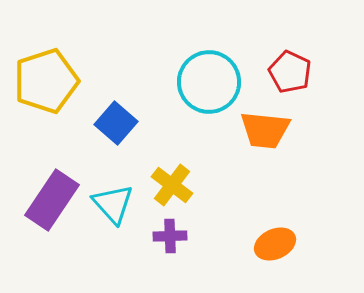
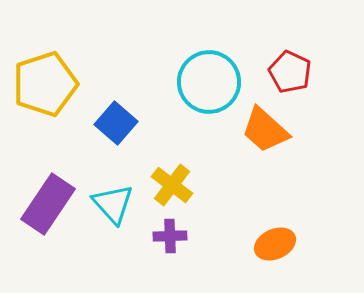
yellow pentagon: moved 1 px left, 3 px down
orange trapezoid: rotated 36 degrees clockwise
purple rectangle: moved 4 px left, 4 px down
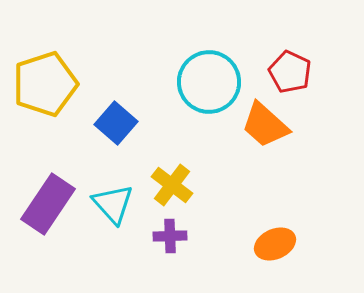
orange trapezoid: moved 5 px up
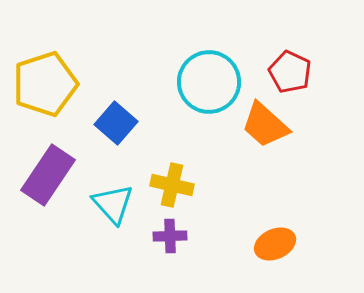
yellow cross: rotated 24 degrees counterclockwise
purple rectangle: moved 29 px up
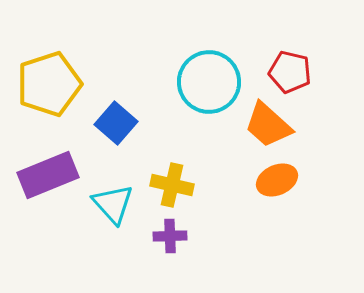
red pentagon: rotated 12 degrees counterclockwise
yellow pentagon: moved 4 px right
orange trapezoid: moved 3 px right
purple rectangle: rotated 34 degrees clockwise
orange ellipse: moved 2 px right, 64 px up
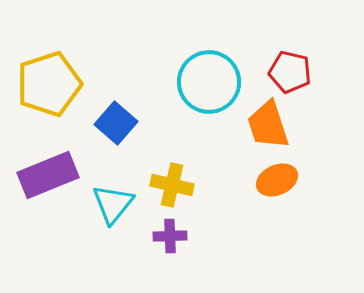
orange trapezoid: rotated 30 degrees clockwise
cyan triangle: rotated 21 degrees clockwise
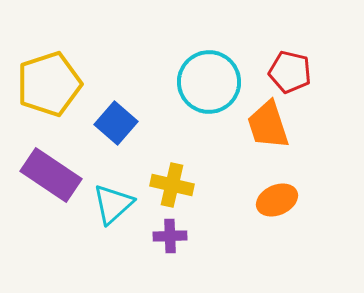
purple rectangle: moved 3 px right; rotated 56 degrees clockwise
orange ellipse: moved 20 px down
cyan triangle: rotated 9 degrees clockwise
